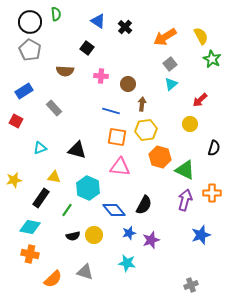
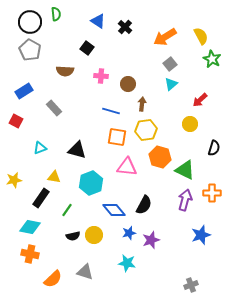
pink triangle at (120, 167): moved 7 px right
cyan hexagon at (88, 188): moved 3 px right, 5 px up; rotated 15 degrees clockwise
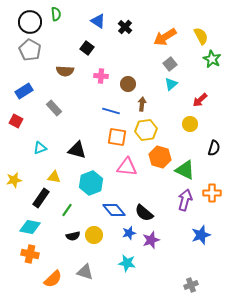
black semicircle at (144, 205): moved 8 px down; rotated 102 degrees clockwise
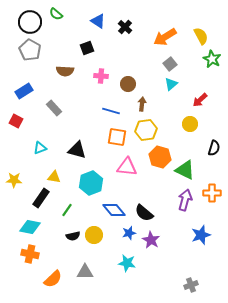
green semicircle at (56, 14): rotated 136 degrees clockwise
black square at (87, 48): rotated 32 degrees clockwise
yellow star at (14, 180): rotated 14 degrees clockwise
purple star at (151, 240): rotated 24 degrees counterclockwise
gray triangle at (85, 272): rotated 18 degrees counterclockwise
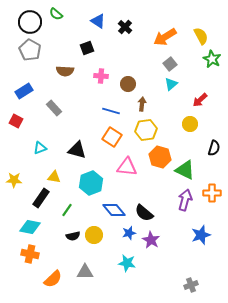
orange square at (117, 137): moved 5 px left; rotated 24 degrees clockwise
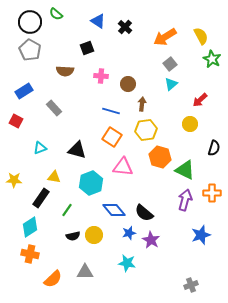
pink triangle at (127, 167): moved 4 px left
cyan diamond at (30, 227): rotated 45 degrees counterclockwise
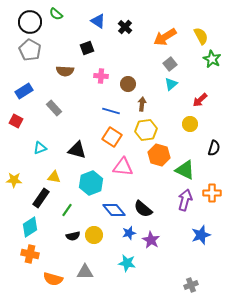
orange hexagon at (160, 157): moved 1 px left, 2 px up
black semicircle at (144, 213): moved 1 px left, 4 px up
orange semicircle at (53, 279): rotated 60 degrees clockwise
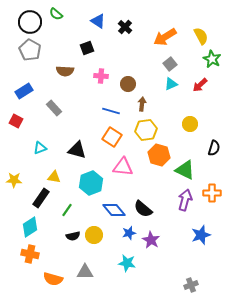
cyan triangle at (171, 84): rotated 16 degrees clockwise
red arrow at (200, 100): moved 15 px up
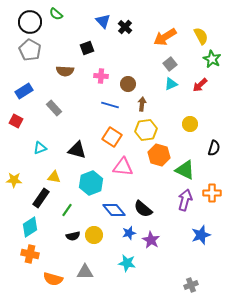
blue triangle at (98, 21): moved 5 px right; rotated 14 degrees clockwise
blue line at (111, 111): moved 1 px left, 6 px up
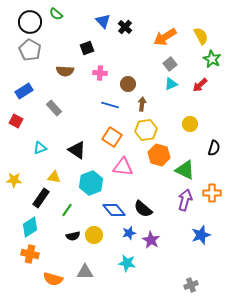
pink cross at (101, 76): moved 1 px left, 3 px up
black triangle at (77, 150): rotated 18 degrees clockwise
